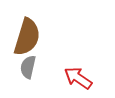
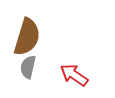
red arrow: moved 4 px left, 3 px up
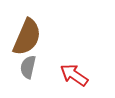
brown semicircle: rotated 6 degrees clockwise
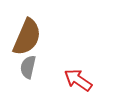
red arrow: moved 4 px right, 5 px down
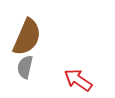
gray semicircle: moved 3 px left
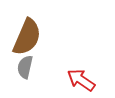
red arrow: moved 3 px right
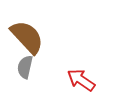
brown semicircle: rotated 66 degrees counterclockwise
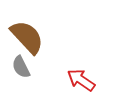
gray semicircle: moved 4 px left; rotated 40 degrees counterclockwise
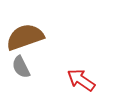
brown semicircle: moved 2 px left; rotated 66 degrees counterclockwise
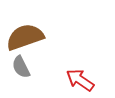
red arrow: moved 1 px left
